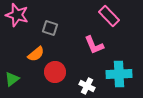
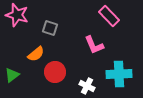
green triangle: moved 4 px up
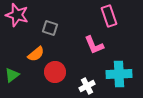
pink rectangle: rotated 25 degrees clockwise
white cross: rotated 35 degrees clockwise
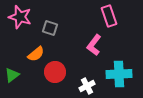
pink star: moved 3 px right, 2 px down
pink L-shape: rotated 60 degrees clockwise
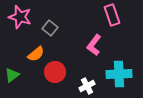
pink rectangle: moved 3 px right, 1 px up
gray square: rotated 21 degrees clockwise
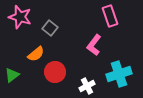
pink rectangle: moved 2 px left, 1 px down
cyan cross: rotated 15 degrees counterclockwise
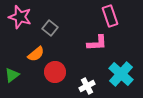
pink L-shape: moved 3 px right, 2 px up; rotated 130 degrees counterclockwise
cyan cross: moved 2 px right; rotated 30 degrees counterclockwise
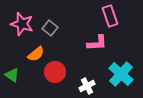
pink star: moved 2 px right, 7 px down
green triangle: rotated 49 degrees counterclockwise
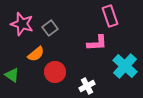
gray square: rotated 14 degrees clockwise
cyan cross: moved 4 px right, 8 px up
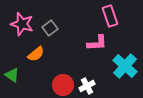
red circle: moved 8 px right, 13 px down
